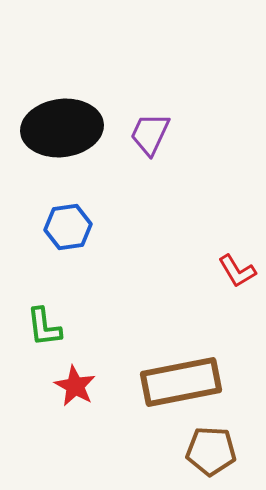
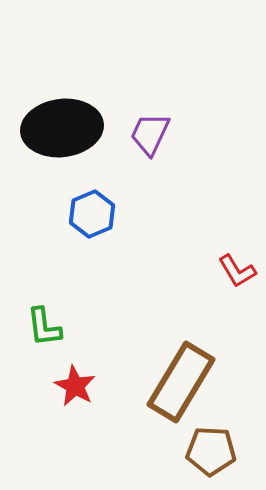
blue hexagon: moved 24 px right, 13 px up; rotated 15 degrees counterclockwise
brown rectangle: rotated 48 degrees counterclockwise
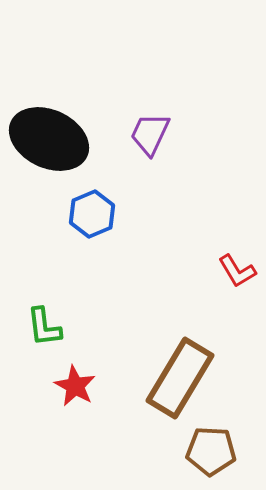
black ellipse: moved 13 px left, 11 px down; rotated 32 degrees clockwise
brown rectangle: moved 1 px left, 4 px up
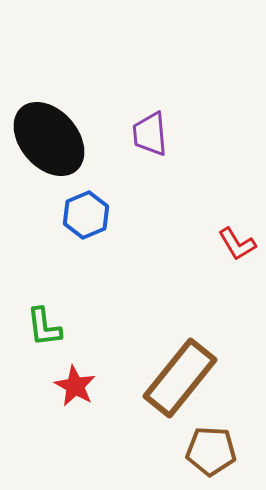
purple trapezoid: rotated 30 degrees counterclockwise
black ellipse: rotated 24 degrees clockwise
blue hexagon: moved 6 px left, 1 px down
red L-shape: moved 27 px up
brown rectangle: rotated 8 degrees clockwise
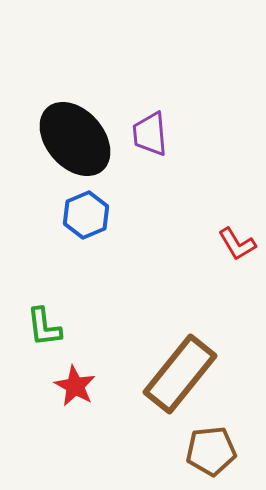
black ellipse: moved 26 px right
brown rectangle: moved 4 px up
brown pentagon: rotated 9 degrees counterclockwise
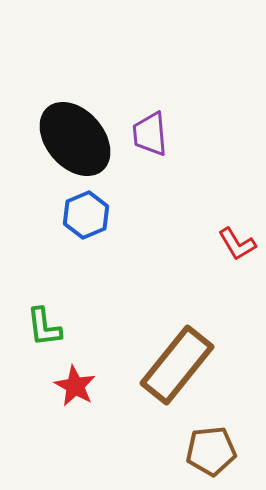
brown rectangle: moved 3 px left, 9 px up
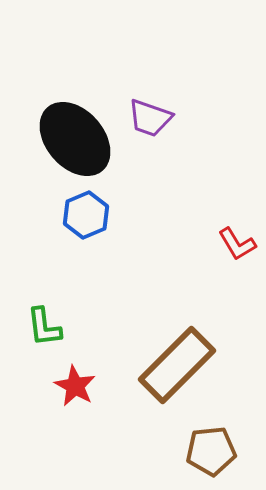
purple trapezoid: moved 16 px up; rotated 66 degrees counterclockwise
brown rectangle: rotated 6 degrees clockwise
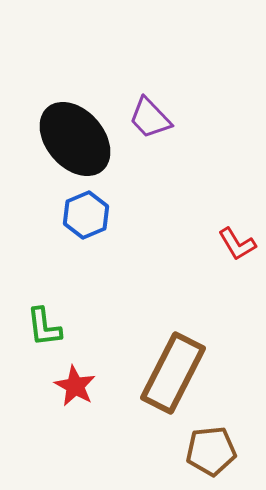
purple trapezoid: rotated 27 degrees clockwise
brown rectangle: moved 4 px left, 8 px down; rotated 18 degrees counterclockwise
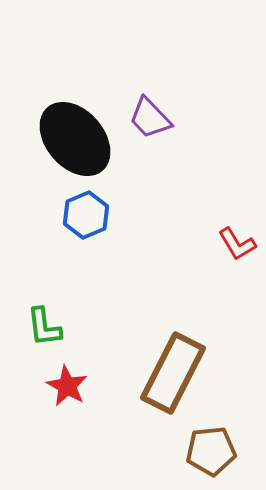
red star: moved 8 px left
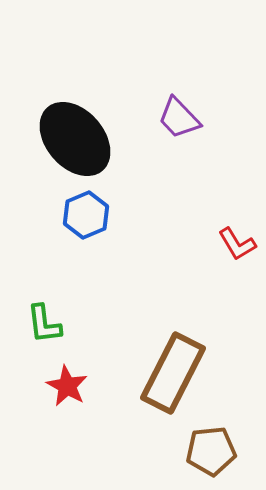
purple trapezoid: moved 29 px right
green L-shape: moved 3 px up
